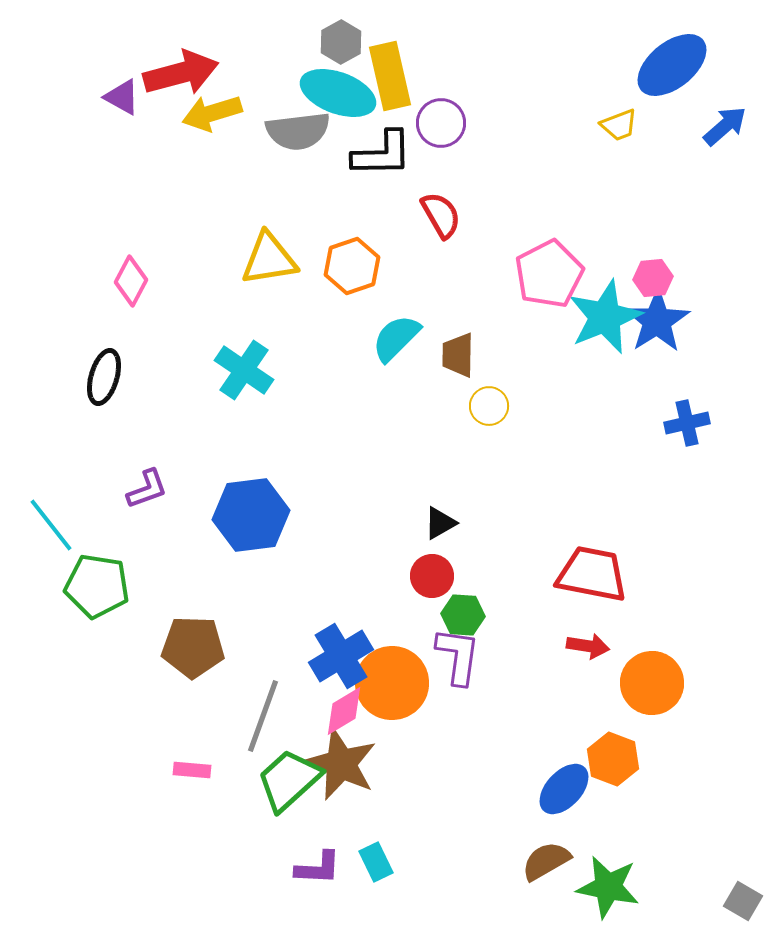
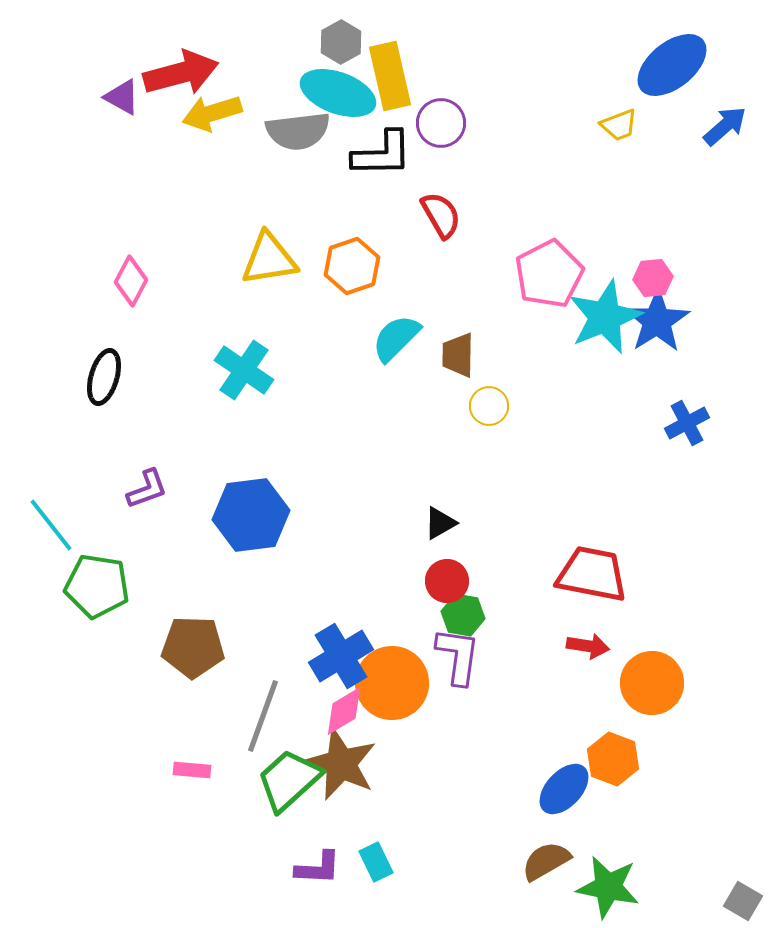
blue cross at (687, 423): rotated 15 degrees counterclockwise
red circle at (432, 576): moved 15 px right, 5 px down
green hexagon at (463, 615): rotated 6 degrees clockwise
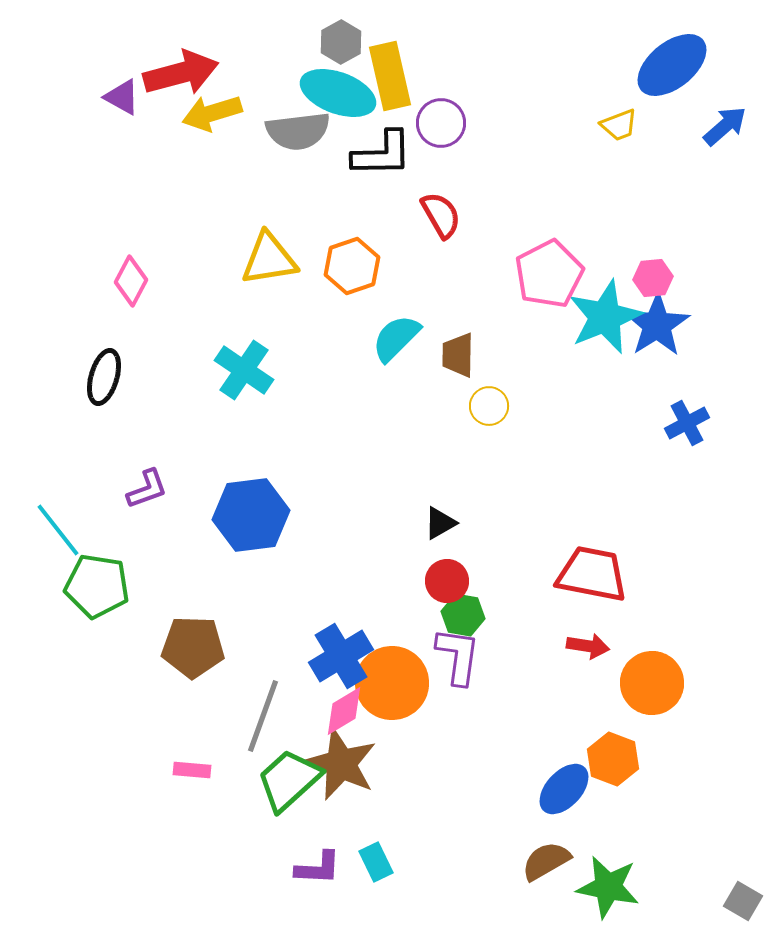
blue star at (657, 321): moved 4 px down
cyan line at (51, 525): moved 7 px right, 5 px down
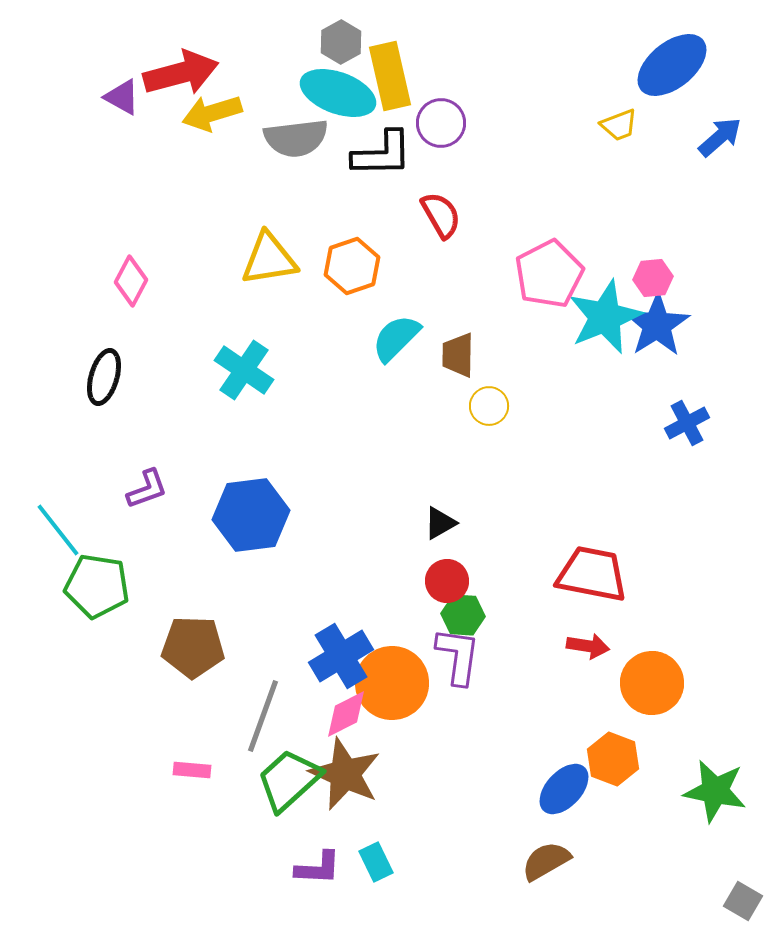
blue arrow at (725, 126): moved 5 px left, 11 px down
gray semicircle at (298, 131): moved 2 px left, 7 px down
green hexagon at (463, 615): rotated 6 degrees counterclockwise
pink diamond at (344, 711): moved 2 px right, 3 px down; rotated 4 degrees clockwise
brown star at (341, 764): moved 4 px right, 10 px down
green star at (608, 887): moved 107 px right, 96 px up
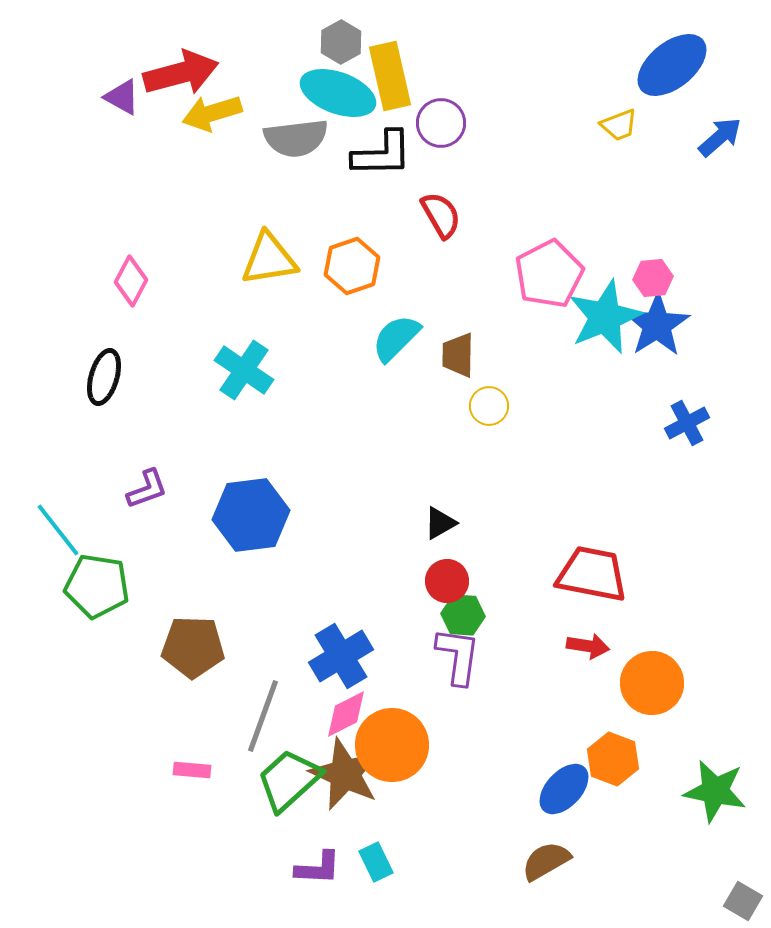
orange circle at (392, 683): moved 62 px down
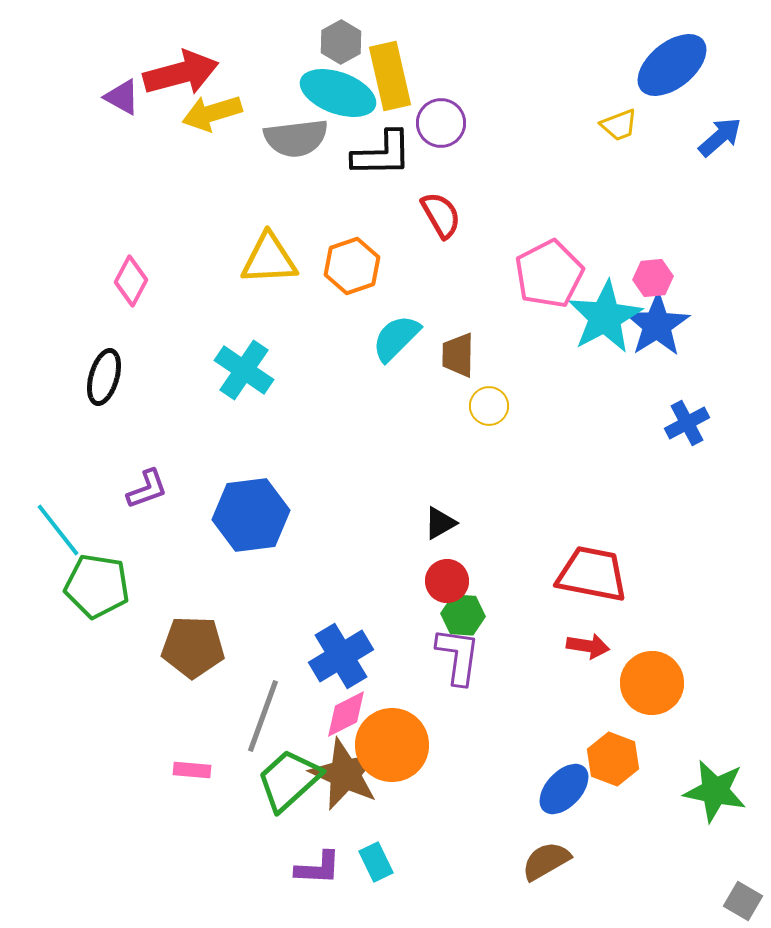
yellow triangle at (269, 259): rotated 6 degrees clockwise
cyan star at (605, 317): rotated 6 degrees counterclockwise
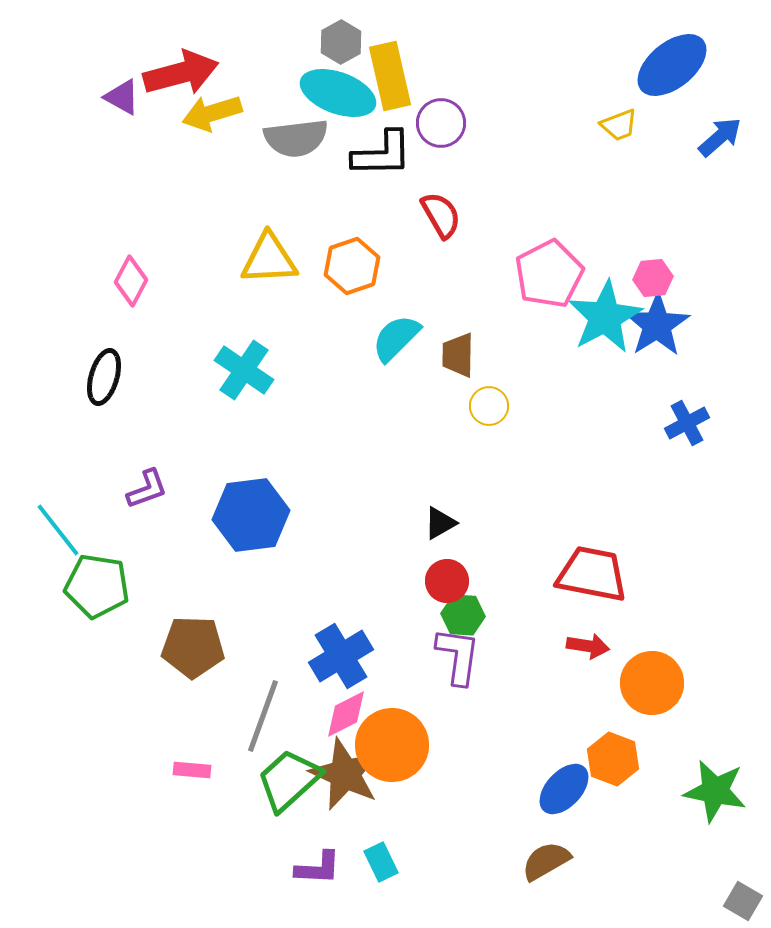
cyan rectangle at (376, 862): moved 5 px right
